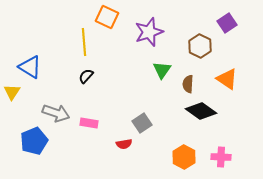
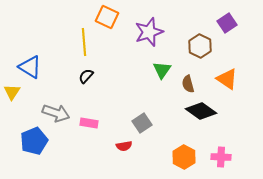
brown semicircle: rotated 18 degrees counterclockwise
red semicircle: moved 2 px down
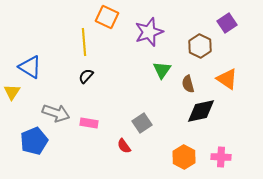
black diamond: rotated 48 degrees counterclockwise
red semicircle: rotated 63 degrees clockwise
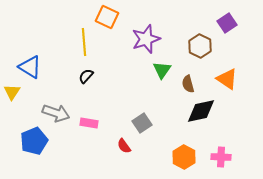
purple star: moved 3 px left, 7 px down
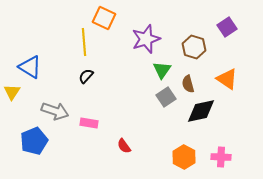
orange square: moved 3 px left, 1 px down
purple square: moved 4 px down
brown hexagon: moved 6 px left, 1 px down; rotated 10 degrees counterclockwise
gray arrow: moved 1 px left, 2 px up
gray square: moved 24 px right, 26 px up
